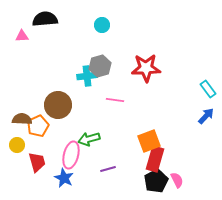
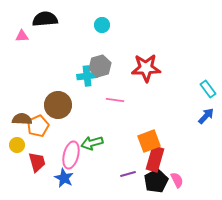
green arrow: moved 3 px right, 4 px down
purple line: moved 20 px right, 5 px down
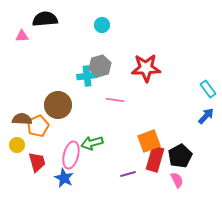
black pentagon: moved 24 px right, 25 px up
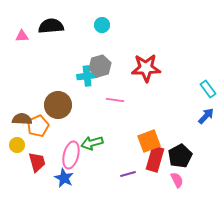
black semicircle: moved 6 px right, 7 px down
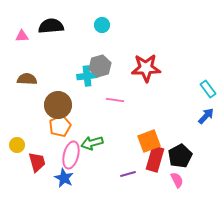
brown semicircle: moved 5 px right, 40 px up
orange pentagon: moved 22 px right
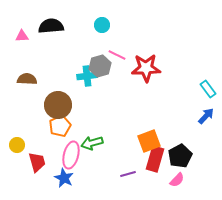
pink line: moved 2 px right, 45 px up; rotated 18 degrees clockwise
pink semicircle: rotated 70 degrees clockwise
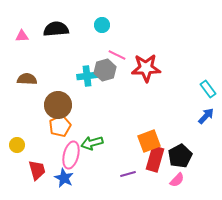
black semicircle: moved 5 px right, 3 px down
gray hexagon: moved 5 px right, 4 px down
red trapezoid: moved 8 px down
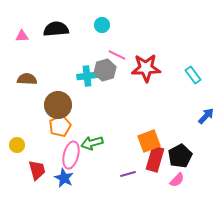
cyan rectangle: moved 15 px left, 14 px up
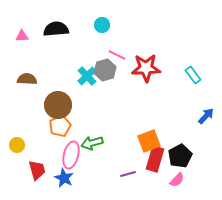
cyan cross: rotated 36 degrees counterclockwise
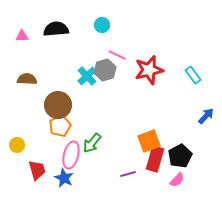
red star: moved 3 px right, 2 px down; rotated 12 degrees counterclockwise
green arrow: rotated 35 degrees counterclockwise
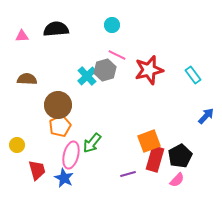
cyan circle: moved 10 px right
